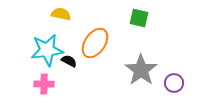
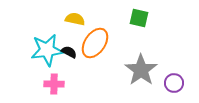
yellow semicircle: moved 14 px right, 5 px down
black semicircle: moved 9 px up
pink cross: moved 10 px right
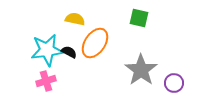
pink cross: moved 8 px left, 3 px up; rotated 18 degrees counterclockwise
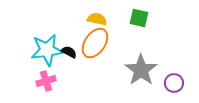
yellow semicircle: moved 22 px right
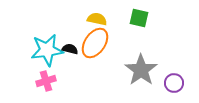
black semicircle: moved 1 px right, 3 px up; rotated 14 degrees counterclockwise
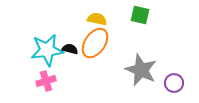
green square: moved 1 px right, 3 px up
gray star: rotated 12 degrees counterclockwise
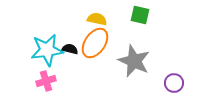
gray star: moved 7 px left, 9 px up
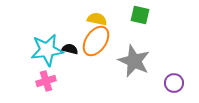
orange ellipse: moved 1 px right, 2 px up
